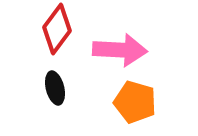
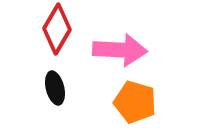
red diamond: rotated 6 degrees counterclockwise
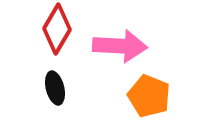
pink arrow: moved 4 px up
orange pentagon: moved 14 px right, 6 px up; rotated 6 degrees clockwise
